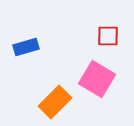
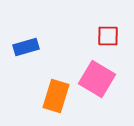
orange rectangle: moved 1 px right, 6 px up; rotated 28 degrees counterclockwise
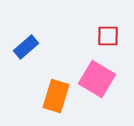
blue rectangle: rotated 25 degrees counterclockwise
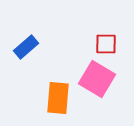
red square: moved 2 px left, 8 px down
orange rectangle: moved 2 px right, 2 px down; rotated 12 degrees counterclockwise
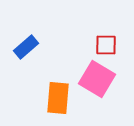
red square: moved 1 px down
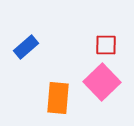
pink square: moved 5 px right, 3 px down; rotated 15 degrees clockwise
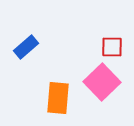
red square: moved 6 px right, 2 px down
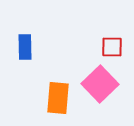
blue rectangle: moved 1 px left; rotated 50 degrees counterclockwise
pink square: moved 2 px left, 2 px down
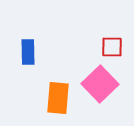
blue rectangle: moved 3 px right, 5 px down
